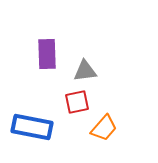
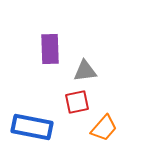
purple rectangle: moved 3 px right, 5 px up
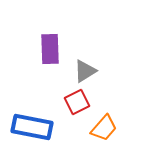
gray triangle: rotated 25 degrees counterclockwise
red square: rotated 15 degrees counterclockwise
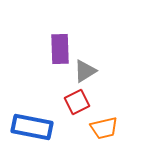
purple rectangle: moved 10 px right
orange trapezoid: rotated 36 degrees clockwise
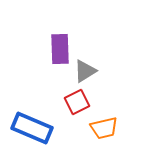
blue rectangle: moved 1 px down; rotated 12 degrees clockwise
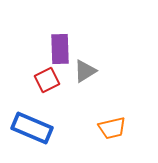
red square: moved 30 px left, 22 px up
orange trapezoid: moved 8 px right
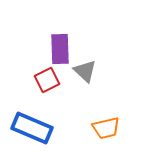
gray triangle: rotated 45 degrees counterclockwise
orange trapezoid: moved 6 px left
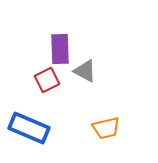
gray triangle: rotated 15 degrees counterclockwise
blue rectangle: moved 3 px left
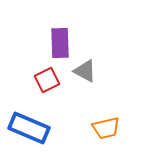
purple rectangle: moved 6 px up
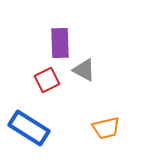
gray triangle: moved 1 px left, 1 px up
blue rectangle: rotated 9 degrees clockwise
